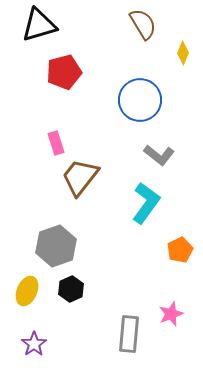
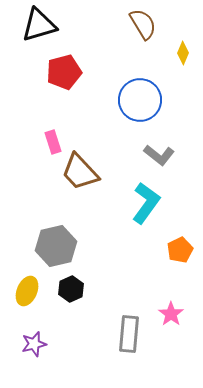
pink rectangle: moved 3 px left, 1 px up
brown trapezoid: moved 5 px up; rotated 81 degrees counterclockwise
gray hexagon: rotated 6 degrees clockwise
pink star: rotated 15 degrees counterclockwise
purple star: rotated 20 degrees clockwise
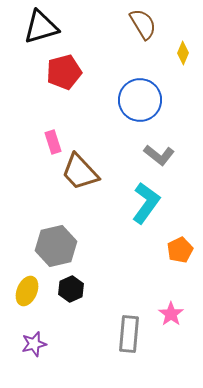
black triangle: moved 2 px right, 2 px down
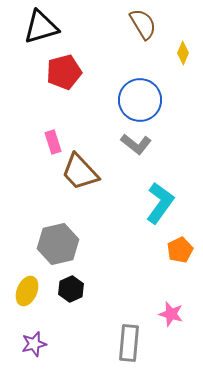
gray L-shape: moved 23 px left, 11 px up
cyan L-shape: moved 14 px right
gray hexagon: moved 2 px right, 2 px up
pink star: rotated 20 degrees counterclockwise
gray rectangle: moved 9 px down
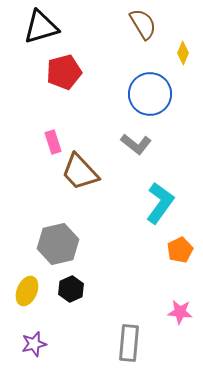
blue circle: moved 10 px right, 6 px up
pink star: moved 9 px right, 2 px up; rotated 10 degrees counterclockwise
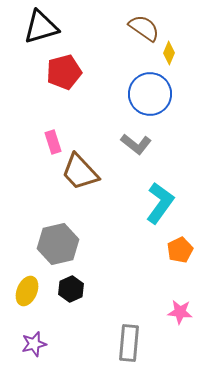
brown semicircle: moved 1 px right, 4 px down; rotated 24 degrees counterclockwise
yellow diamond: moved 14 px left
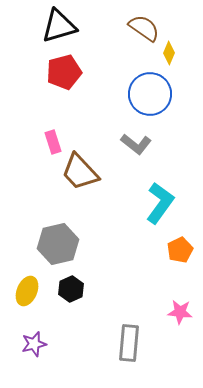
black triangle: moved 18 px right, 1 px up
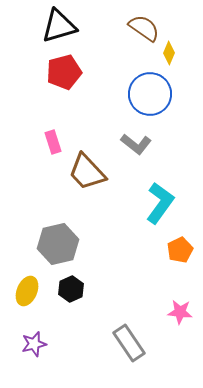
brown trapezoid: moved 7 px right
gray rectangle: rotated 39 degrees counterclockwise
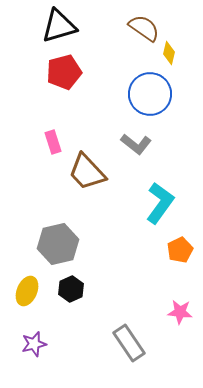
yellow diamond: rotated 10 degrees counterclockwise
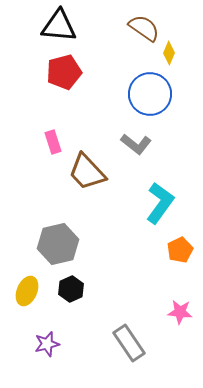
black triangle: rotated 21 degrees clockwise
yellow diamond: rotated 10 degrees clockwise
purple star: moved 13 px right
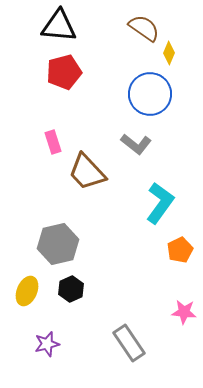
pink star: moved 4 px right
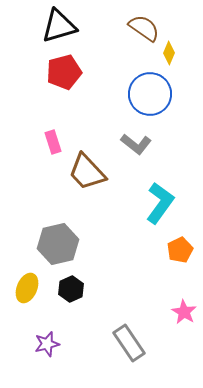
black triangle: rotated 21 degrees counterclockwise
yellow ellipse: moved 3 px up
pink star: rotated 25 degrees clockwise
